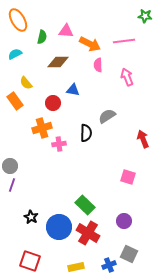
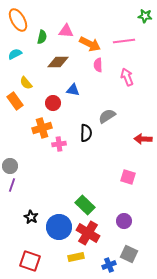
red arrow: rotated 66 degrees counterclockwise
yellow rectangle: moved 10 px up
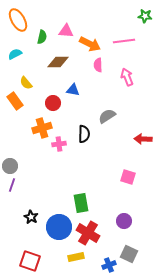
black semicircle: moved 2 px left, 1 px down
green rectangle: moved 4 px left, 2 px up; rotated 36 degrees clockwise
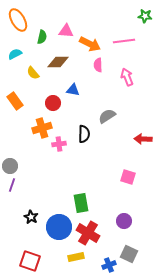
yellow semicircle: moved 7 px right, 10 px up
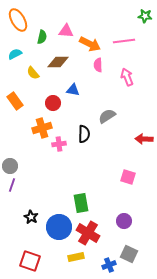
red arrow: moved 1 px right
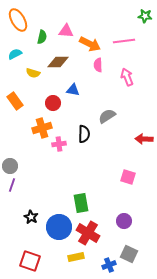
yellow semicircle: rotated 32 degrees counterclockwise
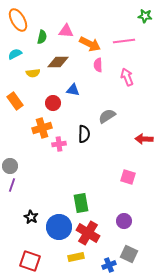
yellow semicircle: rotated 24 degrees counterclockwise
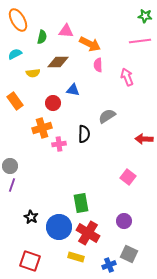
pink line: moved 16 px right
pink square: rotated 21 degrees clockwise
yellow rectangle: rotated 28 degrees clockwise
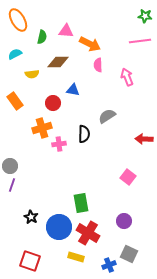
yellow semicircle: moved 1 px left, 1 px down
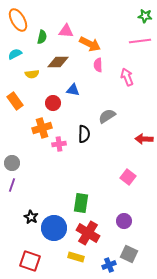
gray circle: moved 2 px right, 3 px up
green rectangle: rotated 18 degrees clockwise
blue circle: moved 5 px left, 1 px down
